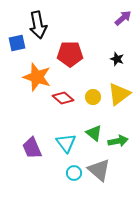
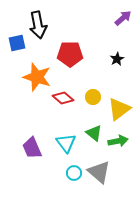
black star: rotated 24 degrees clockwise
yellow triangle: moved 15 px down
gray triangle: moved 2 px down
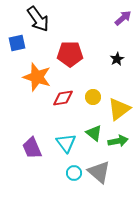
black arrow: moved 6 px up; rotated 24 degrees counterclockwise
red diamond: rotated 50 degrees counterclockwise
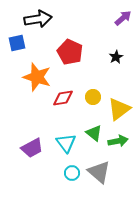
black arrow: rotated 64 degrees counterclockwise
red pentagon: moved 2 px up; rotated 25 degrees clockwise
black star: moved 1 px left, 2 px up
purple trapezoid: rotated 95 degrees counterclockwise
cyan circle: moved 2 px left
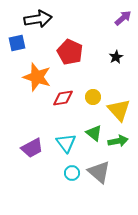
yellow triangle: moved 1 px down; rotated 35 degrees counterclockwise
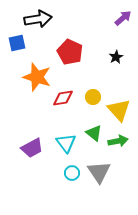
gray triangle: rotated 15 degrees clockwise
